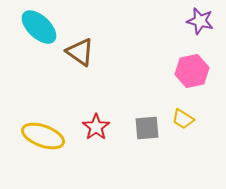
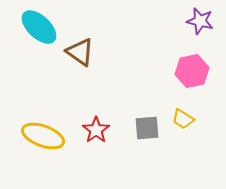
red star: moved 3 px down
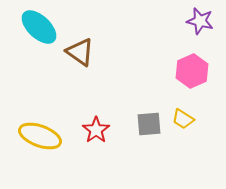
pink hexagon: rotated 12 degrees counterclockwise
gray square: moved 2 px right, 4 px up
yellow ellipse: moved 3 px left
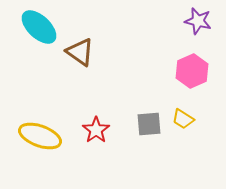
purple star: moved 2 px left
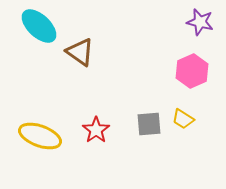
purple star: moved 2 px right, 1 px down
cyan ellipse: moved 1 px up
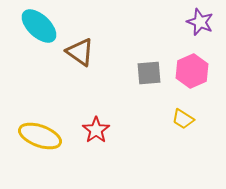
purple star: rotated 8 degrees clockwise
gray square: moved 51 px up
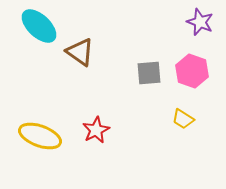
pink hexagon: rotated 16 degrees counterclockwise
red star: rotated 8 degrees clockwise
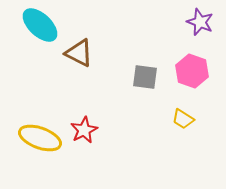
cyan ellipse: moved 1 px right, 1 px up
brown triangle: moved 1 px left, 1 px down; rotated 8 degrees counterclockwise
gray square: moved 4 px left, 4 px down; rotated 12 degrees clockwise
red star: moved 12 px left
yellow ellipse: moved 2 px down
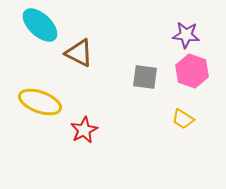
purple star: moved 14 px left, 13 px down; rotated 16 degrees counterclockwise
yellow ellipse: moved 36 px up
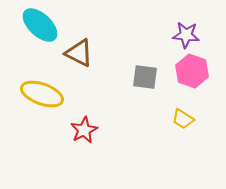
yellow ellipse: moved 2 px right, 8 px up
